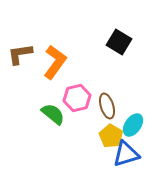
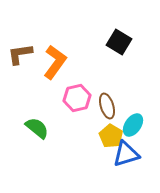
green semicircle: moved 16 px left, 14 px down
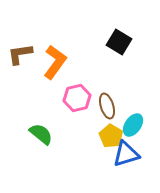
green semicircle: moved 4 px right, 6 px down
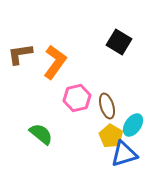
blue triangle: moved 2 px left
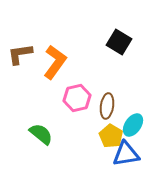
brown ellipse: rotated 25 degrees clockwise
blue triangle: moved 2 px right; rotated 8 degrees clockwise
